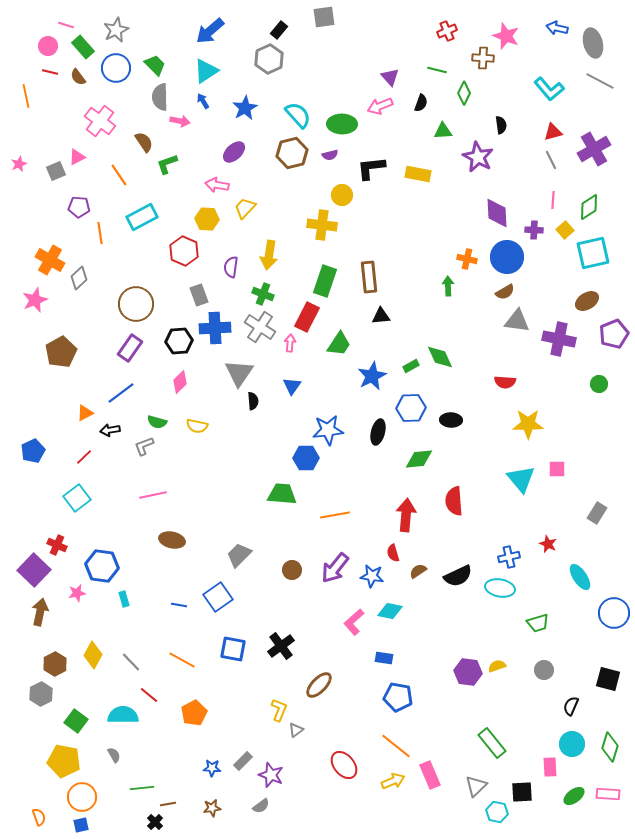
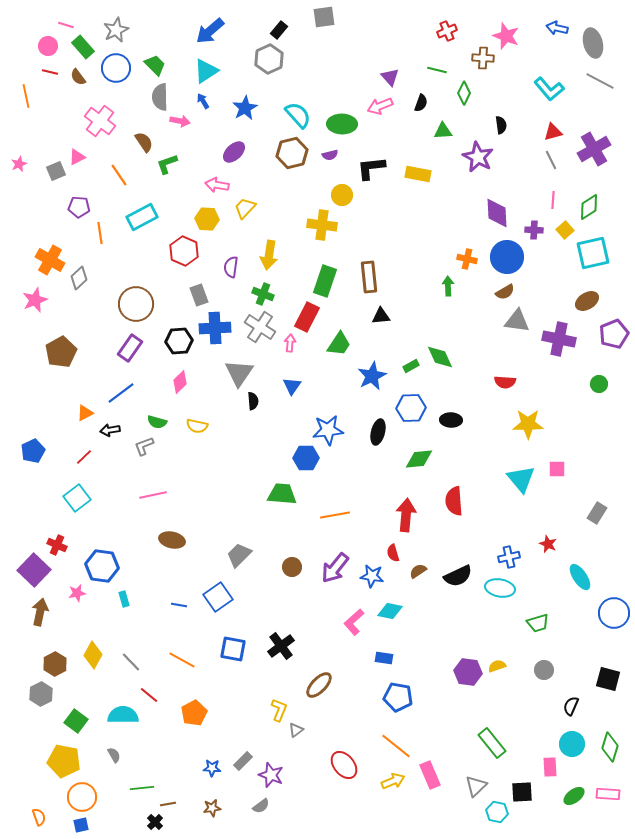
brown circle at (292, 570): moved 3 px up
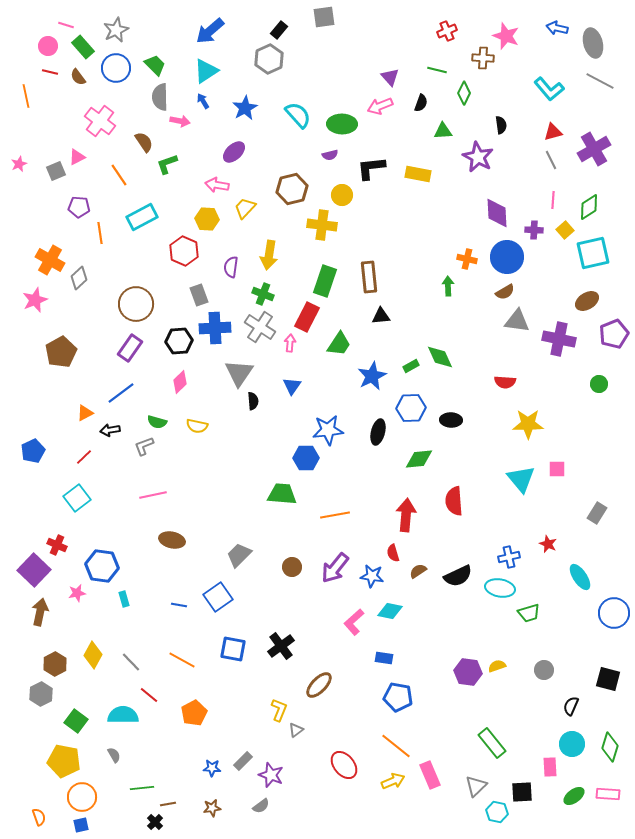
brown hexagon at (292, 153): moved 36 px down
green trapezoid at (538, 623): moved 9 px left, 10 px up
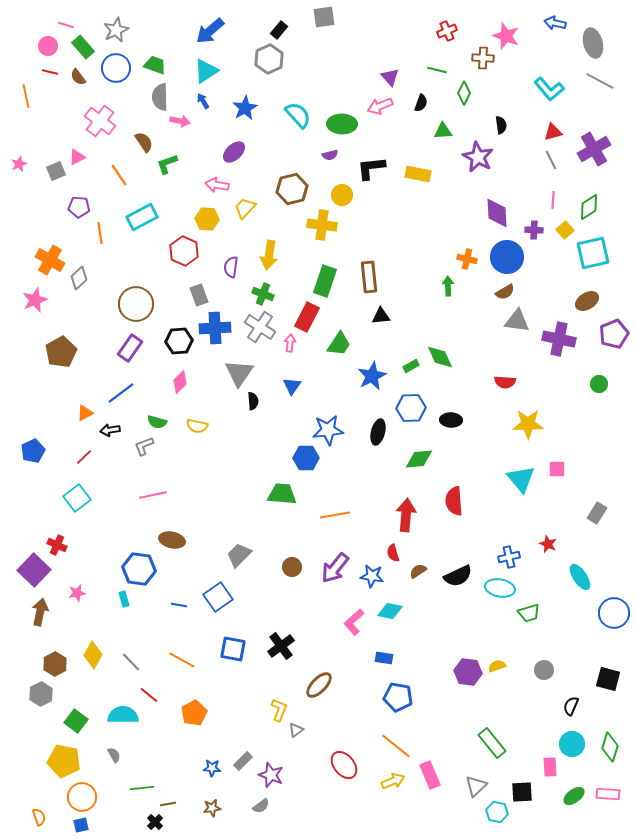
blue arrow at (557, 28): moved 2 px left, 5 px up
green trapezoid at (155, 65): rotated 25 degrees counterclockwise
blue hexagon at (102, 566): moved 37 px right, 3 px down
